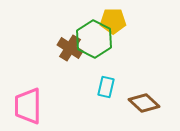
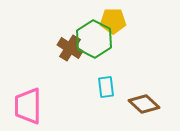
cyan rectangle: rotated 20 degrees counterclockwise
brown diamond: moved 1 px down
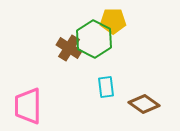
brown cross: moved 1 px left
brown diamond: rotated 8 degrees counterclockwise
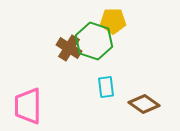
green hexagon: moved 2 px down; rotated 9 degrees counterclockwise
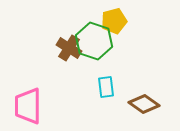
yellow pentagon: moved 1 px right; rotated 15 degrees counterclockwise
